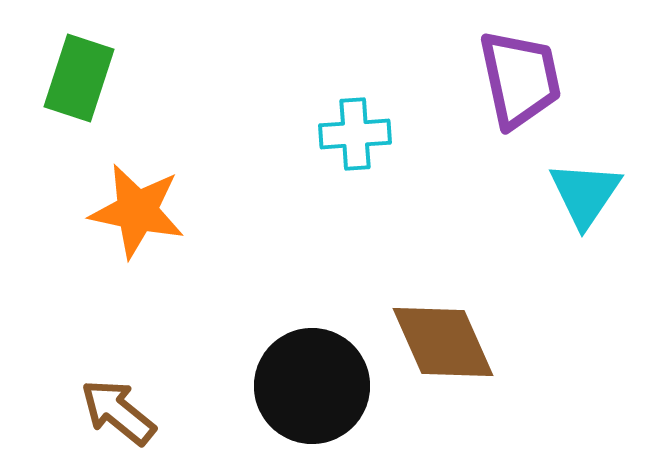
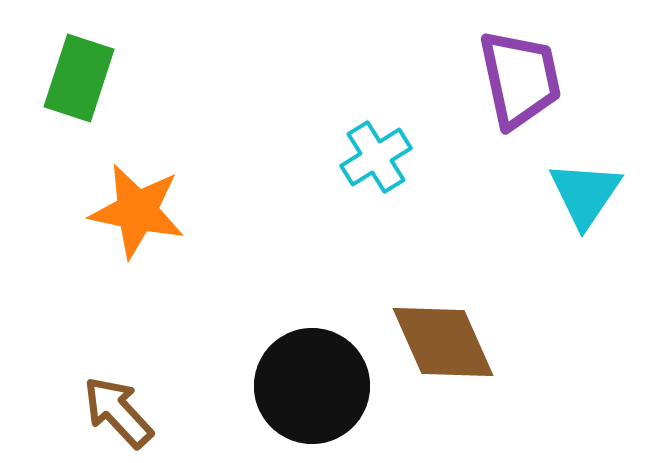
cyan cross: moved 21 px right, 23 px down; rotated 28 degrees counterclockwise
brown arrow: rotated 8 degrees clockwise
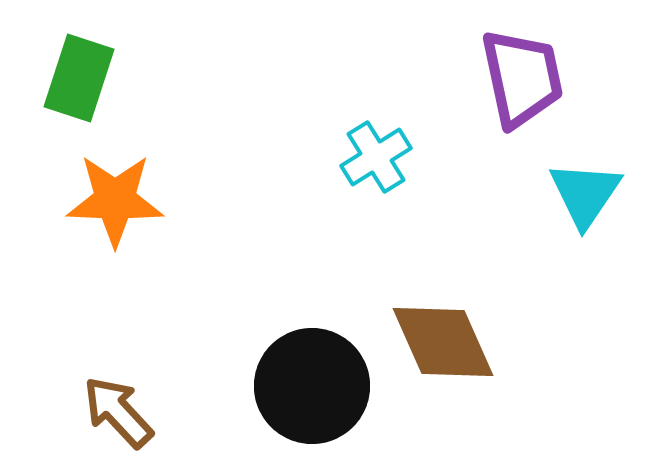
purple trapezoid: moved 2 px right, 1 px up
orange star: moved 22 px left, 11 px up; rotated 10 degrees counterclockwise
